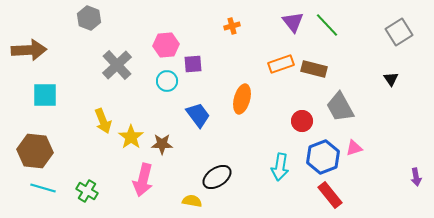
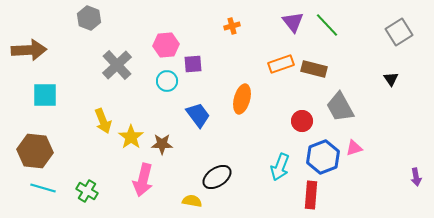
cyan arrow: rotated 12 degrees clockwise
red rectangle: moved 19 px left; rotated 44 degrees clockwise
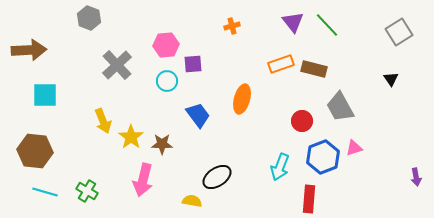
cyan line: moved 2 px right, 4 px down
red rectangle: moved 2 px left, 4 px down
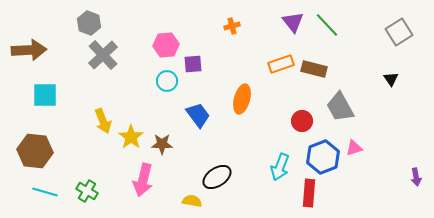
gray hexagon: moved 5 px down
gray cross: moved 14 px left, 10 px up
red rectangle: moved 6 px up
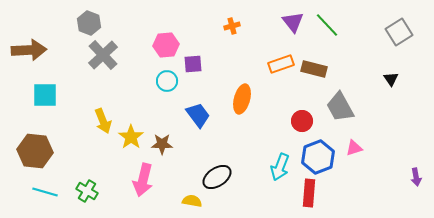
blue hexagon: moved 5 px left
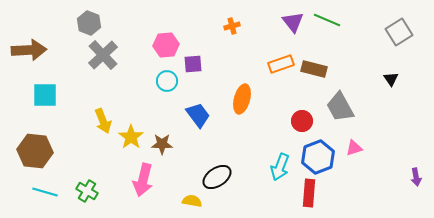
green line: moved 5 px up; rotated 24 degrees counterclockwise
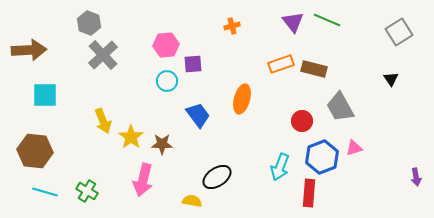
blue hexagon: moved 4 px right
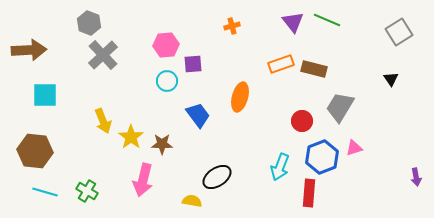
orange ellipse: moved 2 px left, 2 px up
gray trapezoid: rotated 60 degrees clockwise
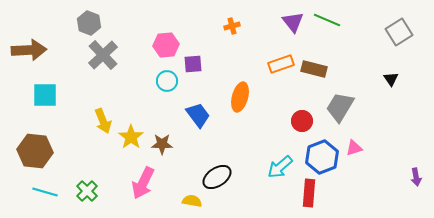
cyan arrow: rotated 28 degrees clockwise
pink arrow: moved 3 px down; rotated 12 degrees clockwise
green cross: rotated 15 degrees clockwise
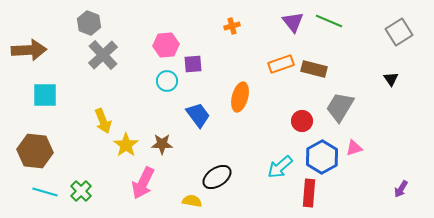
green line: moved 2 px right, 1 px down
yellow star: moved 5 px left, 8 px down
blue hexagon: rotated 8 degrees counterclockwise
purple arrow: moved 15 px left, 12 px down; rotated 42 degrees clockwise
green cross: moved 6 px left
